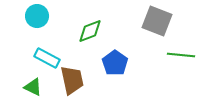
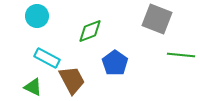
gray square: moved 2 px up
brown trapezoid: rotated 16 degrees counterclockwise
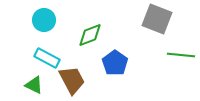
cyan circle: moved 7 px right, 4 px down
green diamond: moved 4 px down
green triangle: moved 1 px right, 2 px up
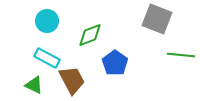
cyan circle: moved 3 px right, 1 px down
